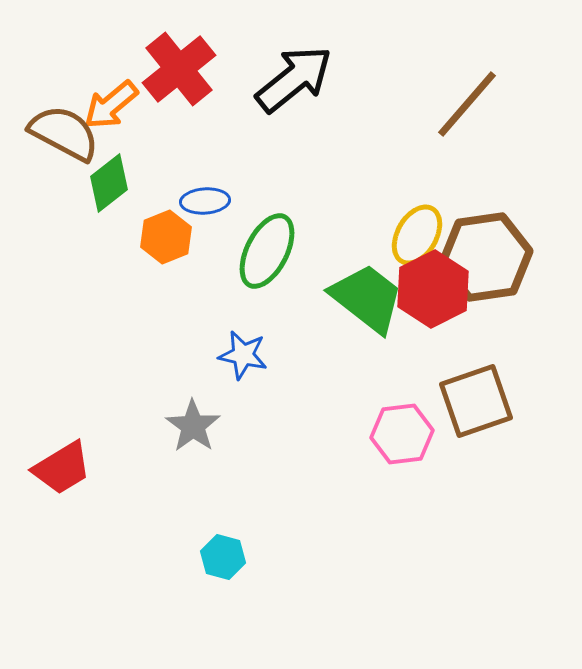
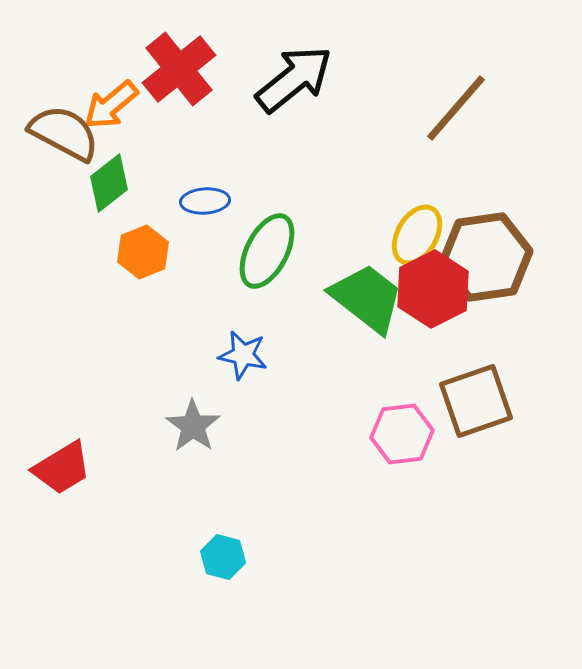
brown line: moved 11 px left, 4 px down
orange hexagon: moved 23 px left, 15 px down
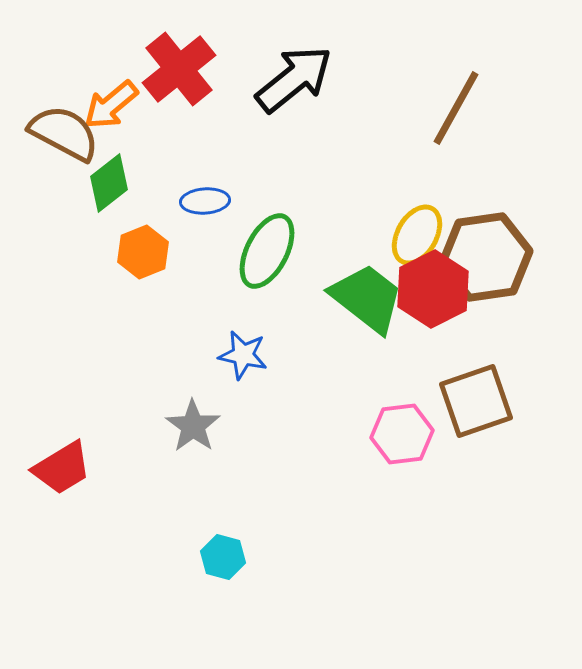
brown line: rotated 12 degrees counterclockwise
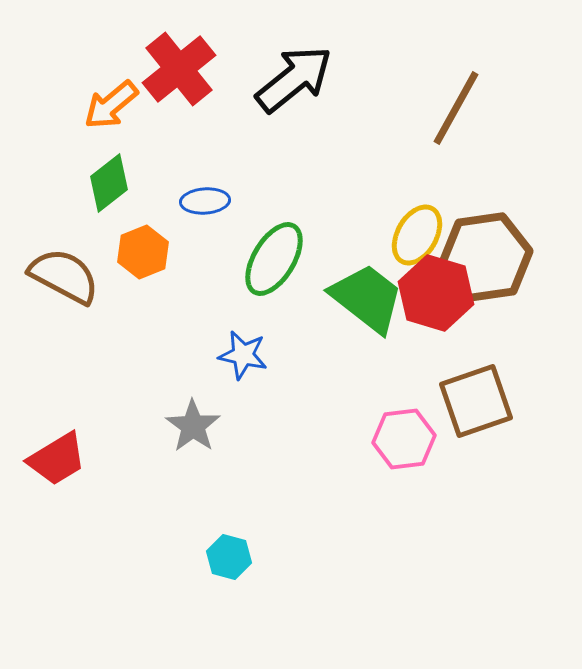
brown semicircle: moved 143 px down
green ellipse: moved 7 px right, 8 px down; rotated 4 degrees clockwise
red hexagon: moved 3 px right, 4 px down; rotated 16 degrees counterclockwise
pink hexagon: moved 2 px right, 5 px down
red trapezoid: moved 5 px left, 9 px up
cyan hexagon: moved 6 px right
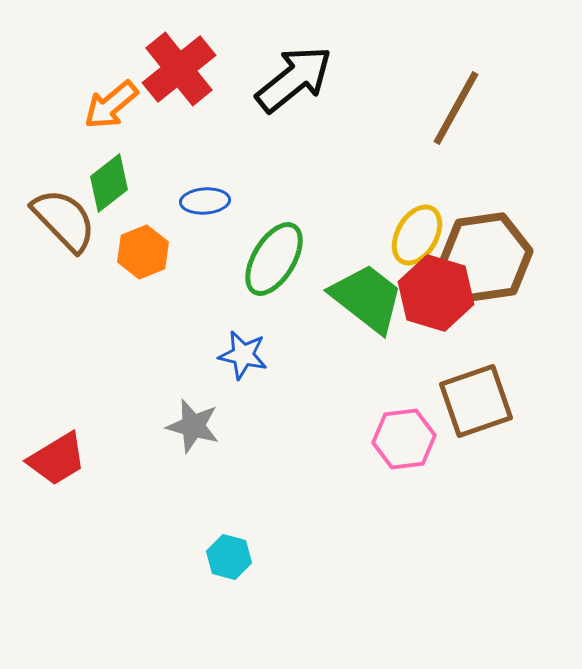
brown semicircle: moved 56 px up; rotated 18 degrees clockwise
gray star: rotated 20 degrees counterclockwise
